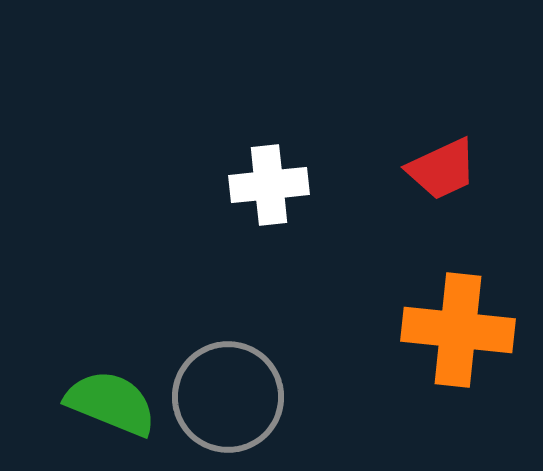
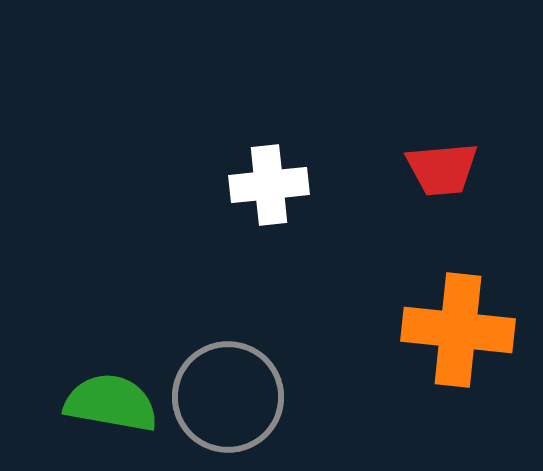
red trapezoid: rotated 20 degrees clockwise
green semicircle: rotated 12 degrees counterclockwise
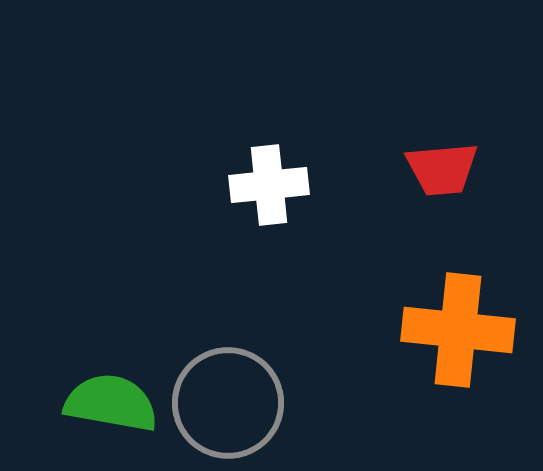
gray circle: moved 6 px down
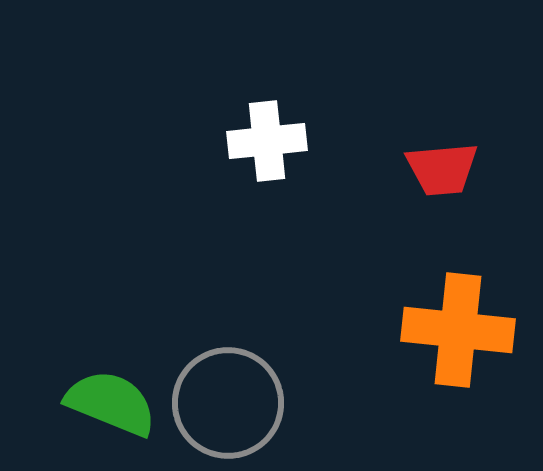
white cross: moved 2 px left, 44 px up
green semicircle: rotated 12 degrees clockwise
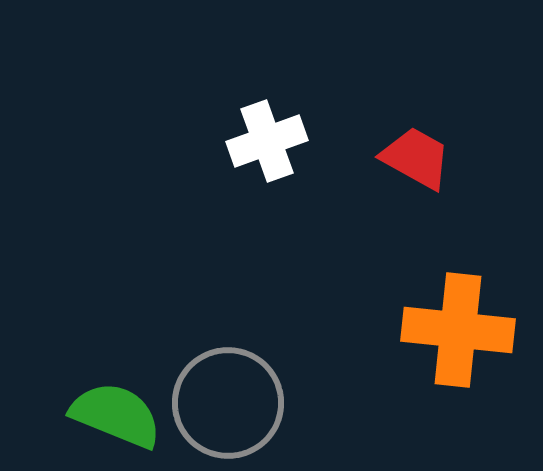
white cross: rotated 14 degrees counterclockwise
red trapezoid: moved 26 px left, 11 px up; rotated 146 degrees counterclockwise
green semicircle: moved 5 px right, 12 px down
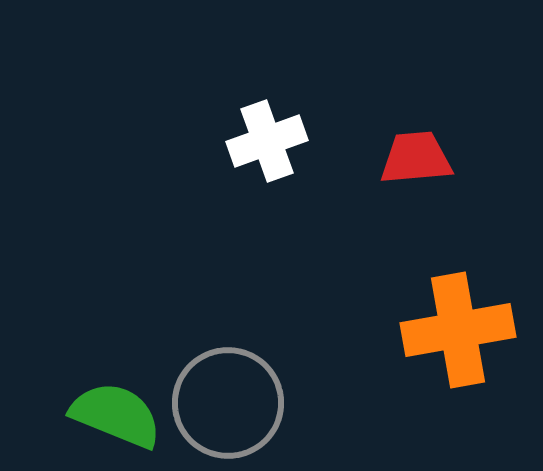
red trapezoid: rotated 34 degrees counterclockwise
orange cross: rotated 16 degrees counterclockwise
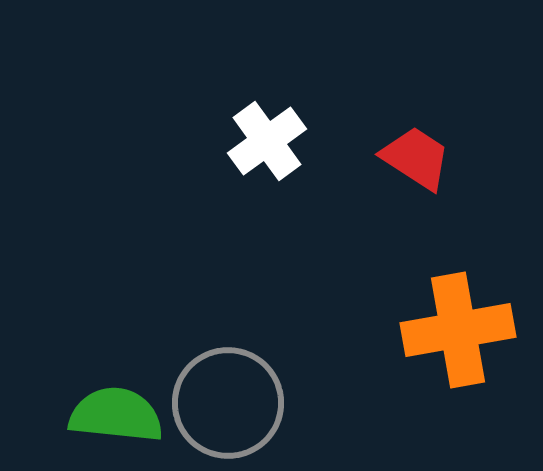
white cross: rotated 16 degrees counterclockwise
red trapezoid: rotated 38 degrees clockwise
green semicircle: rotated 16 degrees counterclockwise
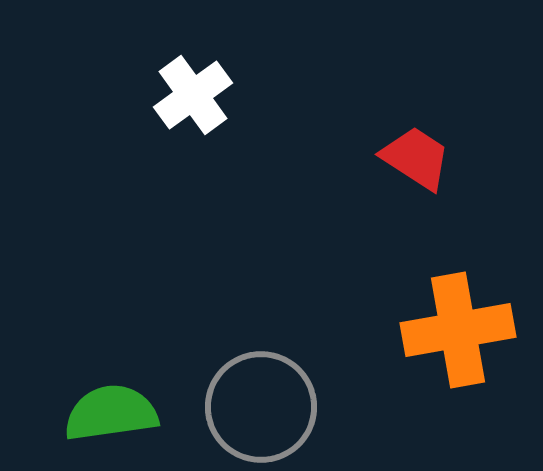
white cross: moved 74 px left, 46 px up
gray circle: moved 33 px right, 4 px down
green semicircle: moved 5 px left, 2 px up; rotated 14 degrees counterclockwise
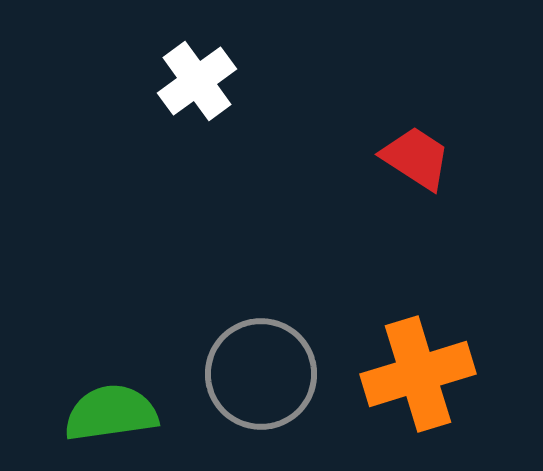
white cross: moved 4 px right, 14 px up
orange cross: moved 40 px left, 44 px down; rotated 7 degrees counterclockwise
gray circle: moved 33 px up
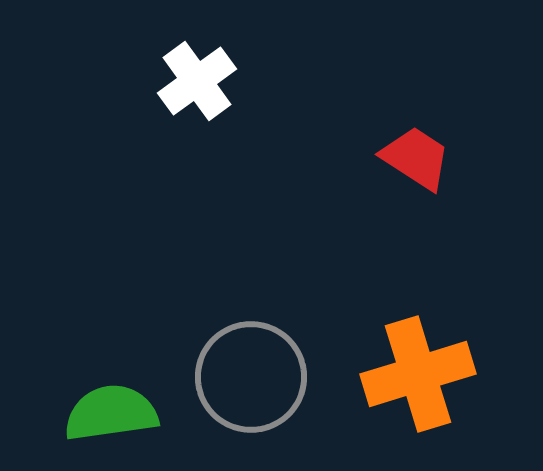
gray circle: moved 10 px left, 3 px down
